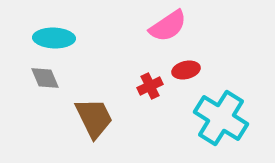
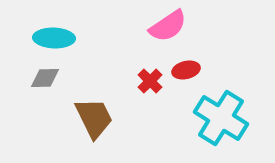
gray diamond: rotated 68 degrees counterclockwise
red cross: moved 5 px up; rotated 20 degrees counterclockwise
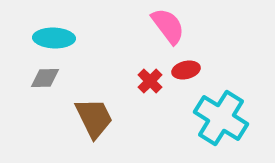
pink semicircle: rotated 93 degrees counterclockwise
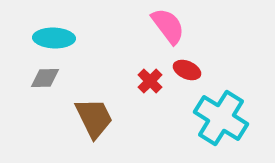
red ellipse: moved 1 px right; rotated 36 degrees clockwise
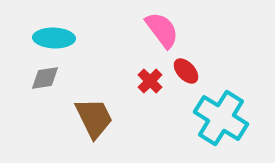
pink semicircle: moved 6 px left, 4 px down
red ellipse: moved 1 px left, 1 px down; rotated 24 degrees clockwise
gray diamond: rotated 8 degrees counterclockwise
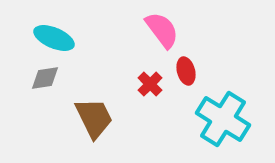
cyan ellipse: rotated 21 degrees clockwise
red ellipse: rotated 28 degrees clockwise
red cross: moved 3 px down
cyan cross: moved 2 px right, 1 px down
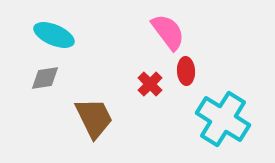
pink semicircle: moved 6 px right, 2 px down
cyan ellipse: moved 3 px up
red ellipse: rotated 12 degrees clockwise
